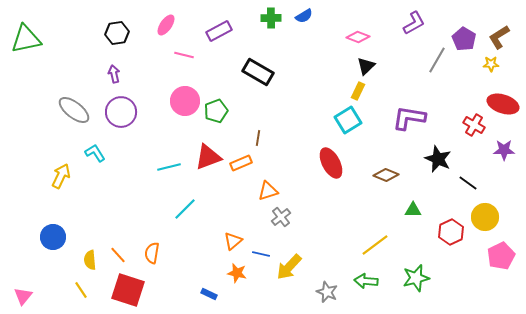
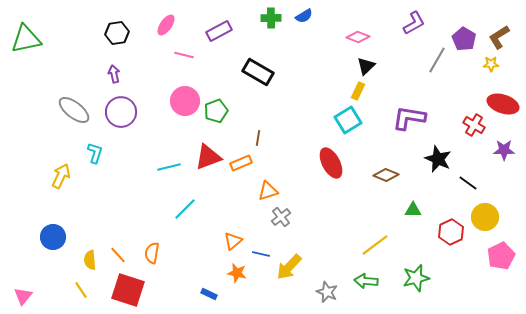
cyan L-shape at (95, 153): rotated 50 degrees clockwise
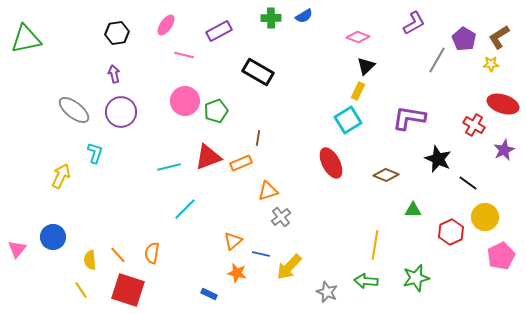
purple star at (504, 150): rotated 25 degrees counterclockwise
yellow line at (375, 245): rotated 44 degrees counterclockwise
pink triangle at (23, 296): moved 6 px left, 47 px up
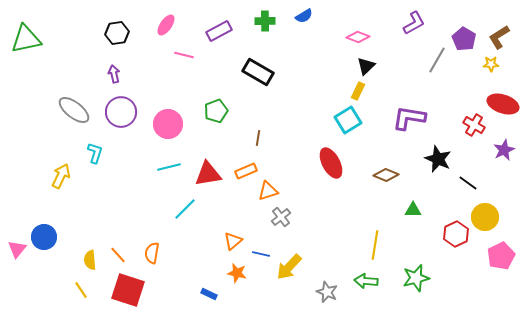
green cross at (271, 18): moved 6 px left, 3 px down
pink circle at (185, 101): moved 17 px left, 23 px down
red triangle at (208, 157): moved 17 px down; rotated 12 degrees clockwise
orange rectangle at (241, 163): moved 5 px right, 8 px down
red hexagon at (451, 232): moved 5 px right, 2 px down
blue circle at (53, 237): moved 9 px left
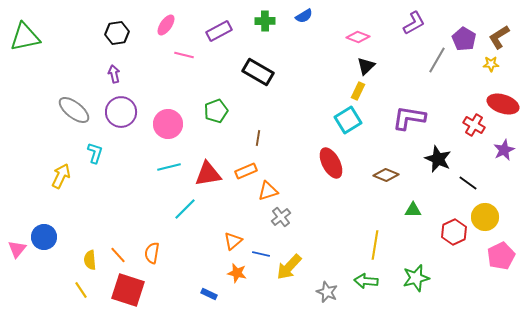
green triangle at (26, 39): moved 1 px left, 2 px up
red hexagon at (456, 234): moved 2 px left, 2 px up
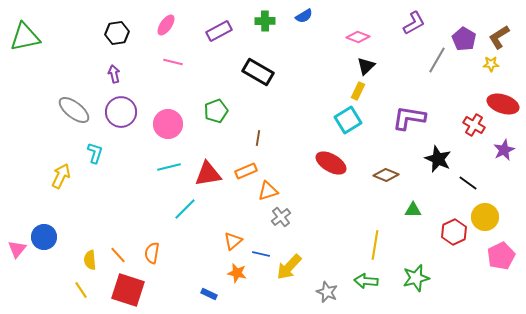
pink line at (184, 55): moved 11 px left, 7 px down
red ellipse at (331, 163): rotated 32 degrees counterclockwise
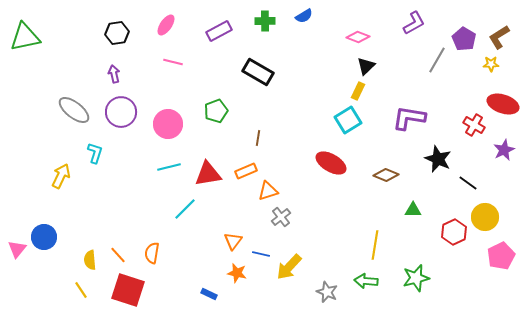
orange triangle at (233, 241): rotated 12 degrees counterclockwise
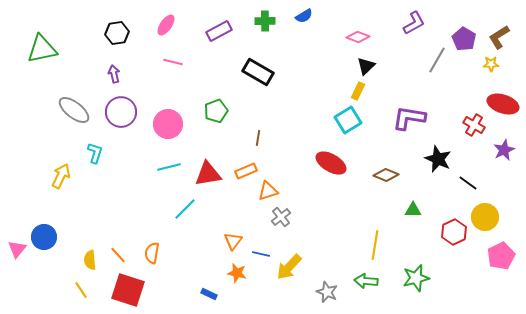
green triangle at (25, 37): moved 17 px right, 12 px down
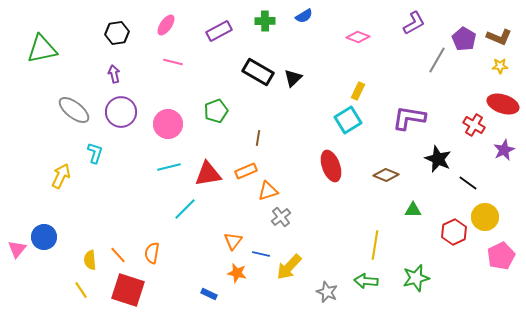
brown L-shape at (499, 37): rotated 125 degrees counterclockwise
yellow star at (491, 64): moved 9 px right, 2 px down
black triangle at (366, 66): moved 73 px left, 12 px down
red ellipse at (331, 163): moved 3 px down; rotated 40 degrees clockwise
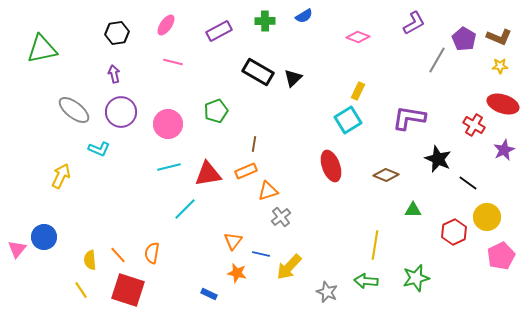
brown line at (258, 138): moved 4 px left, 6 px down
cyan L-shape at (95, 153): moved 4 px right, 4 px up; rotated 95 degrees clockwise
yellow circle at (485, 217): moved 2 px right
